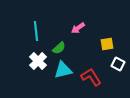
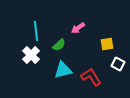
green semicircle: moved 3 px up
white cross: moved 7 px left, 6 px up
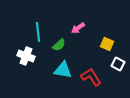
cyan line: moved 2 px right, 1 px down
yellow square: rotated 32 degrees clockwise
white cross: moved 5 px left, 1 px down; rotated 24 degrees counterclockwise
cyan triangle: rotated 24 degrees clockwise
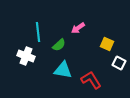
white square: moved 1 px right, 1 px up
red L-shape: moved 3 px down
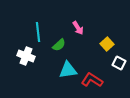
pink arrow: rotated 88 degrees counterclockwise
yellow square: rotated 24 degrees clockwise
cyan triangle: moved 5 px right; rotated 18 degrees counterclockwise
red L-shape: moved 1 px right; rotated 25 degrees counterclockwise
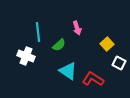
pink arrow: moved 1 px left; rotated 16 degrees clockwise
cyan triangle: moved 1 px down; rotated 42 degrees clockwise
red L-shape: moved 1 px right, 1 px up
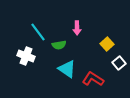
pink arrow: rotated 16 degrees clockwise
cyan line: rotated 30 degrees counterclockwise
green semicircle: rotated 32 degrees clockwise
white square: rotated 24 degrees clockwise
cyan triangle: moved 1 px left, 2 px up
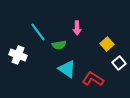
white cross: moved 8 px left, 1 px up
